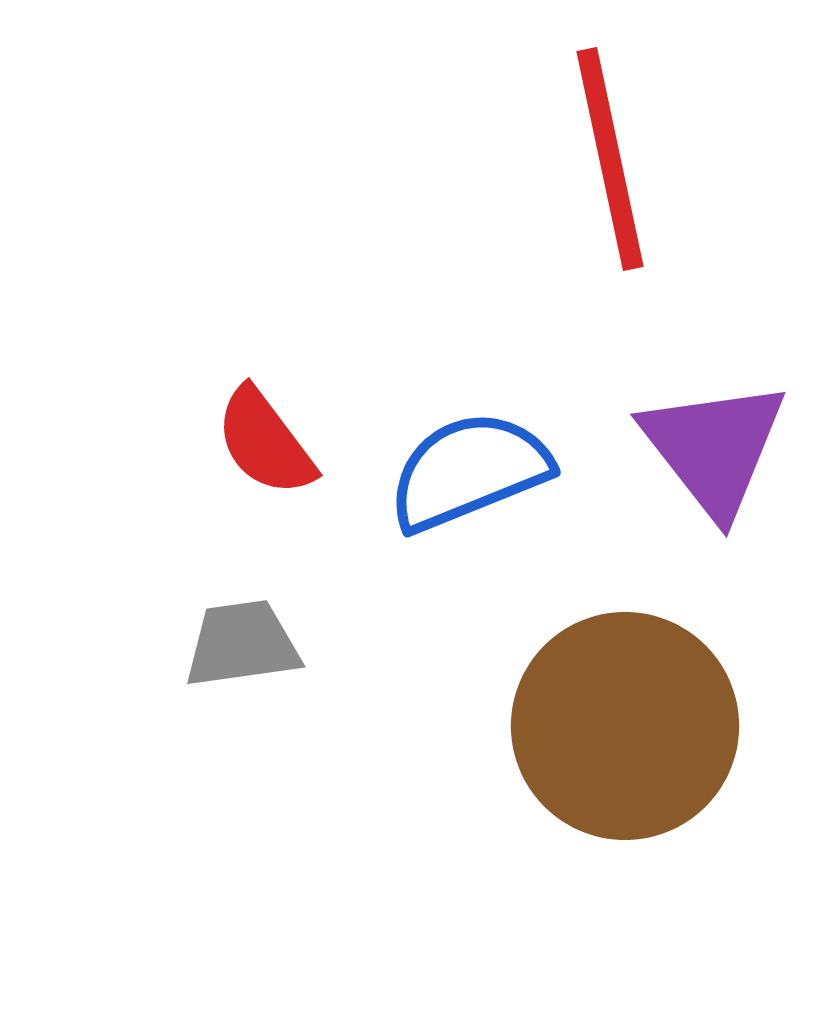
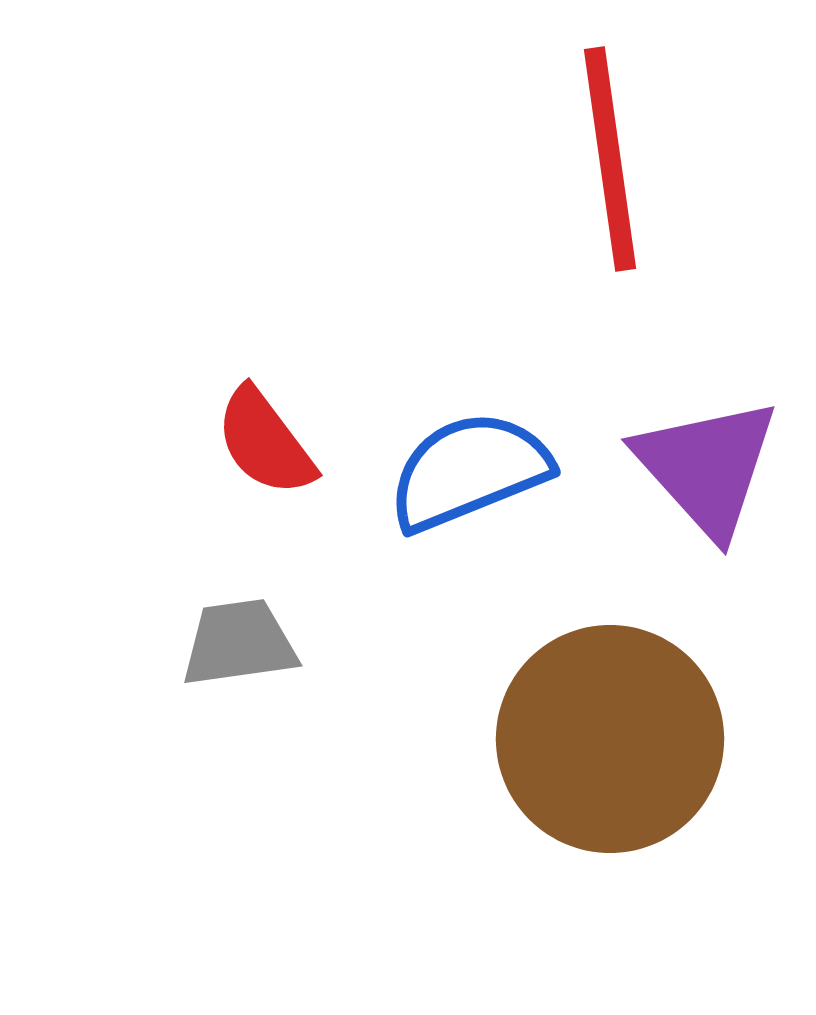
red line: rotated 4 degrees clockwise
purple triangle: moved 7 px left, 19 px down; rotated 4 degrees counterclockwise
gray trapezoid: moved 3 px left, 1 px up
brown circle: moved 15 px left, 13 px down
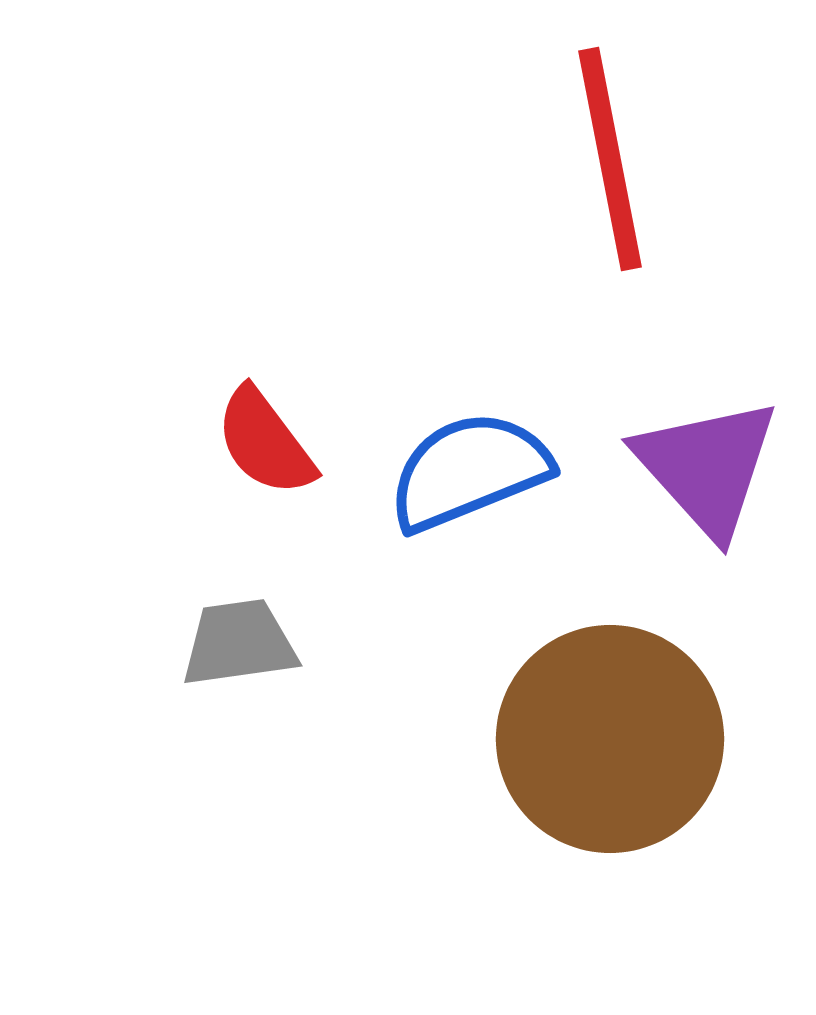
red line: rotated 3 degrees counterclockwise
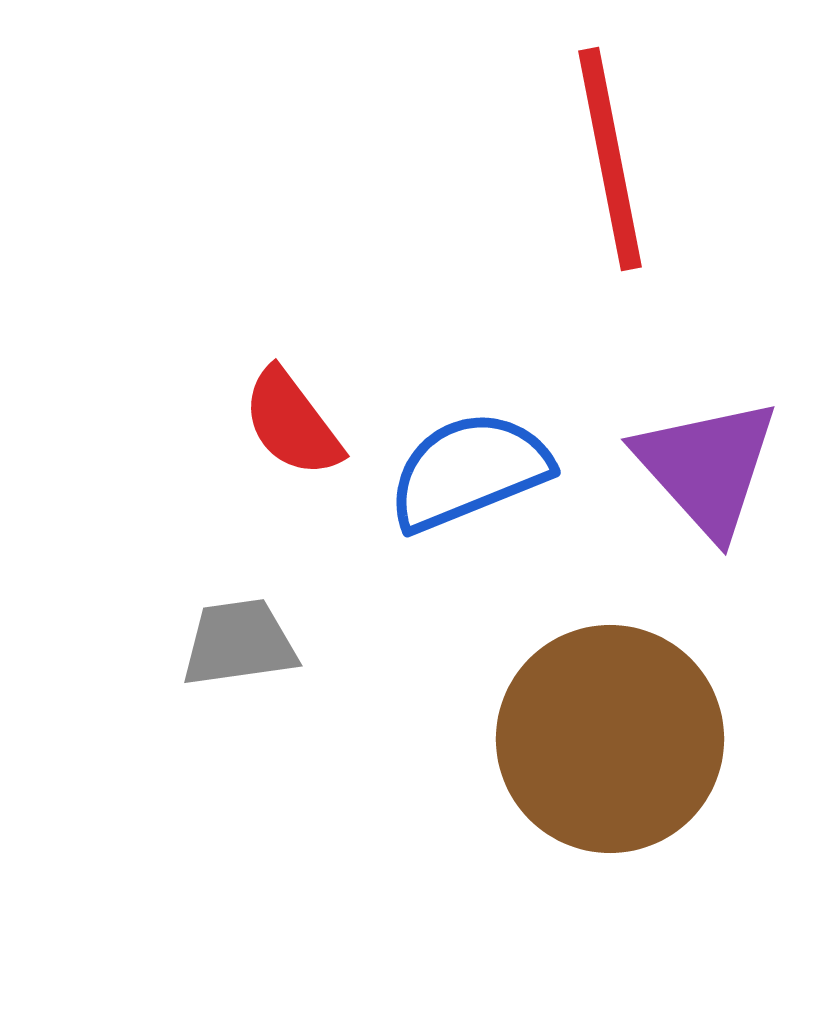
red semicircle: moved 27 px right, 19 px up
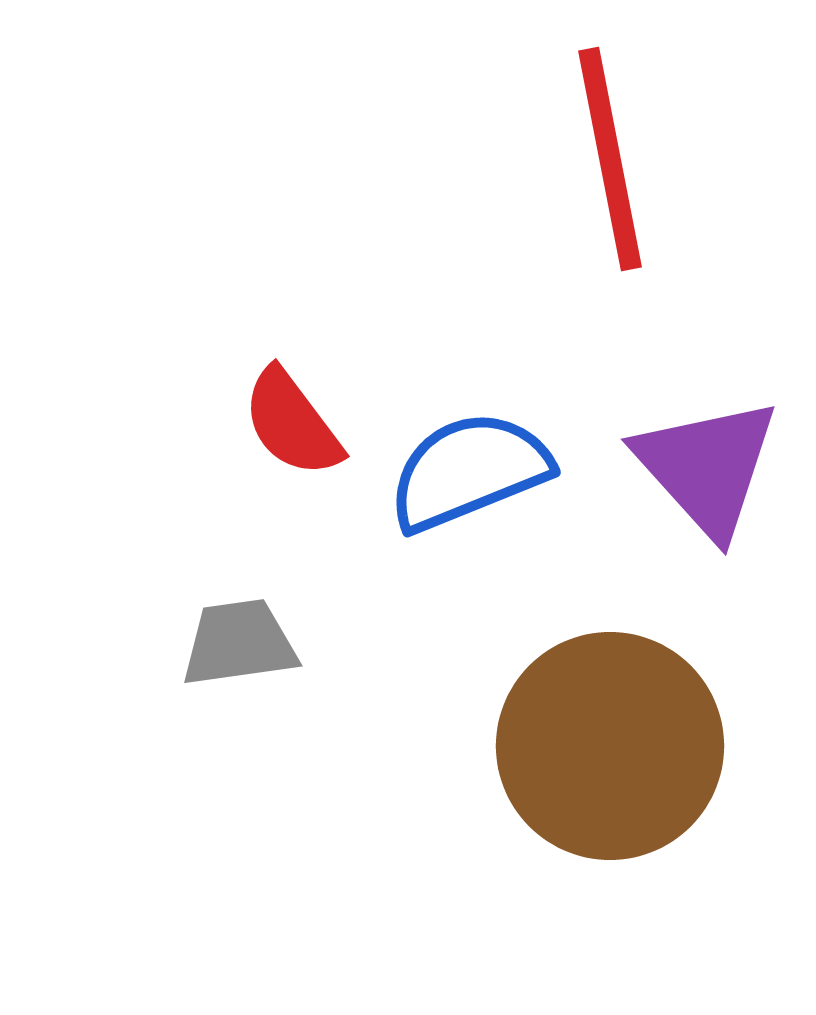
brown circle: moved 7 px down
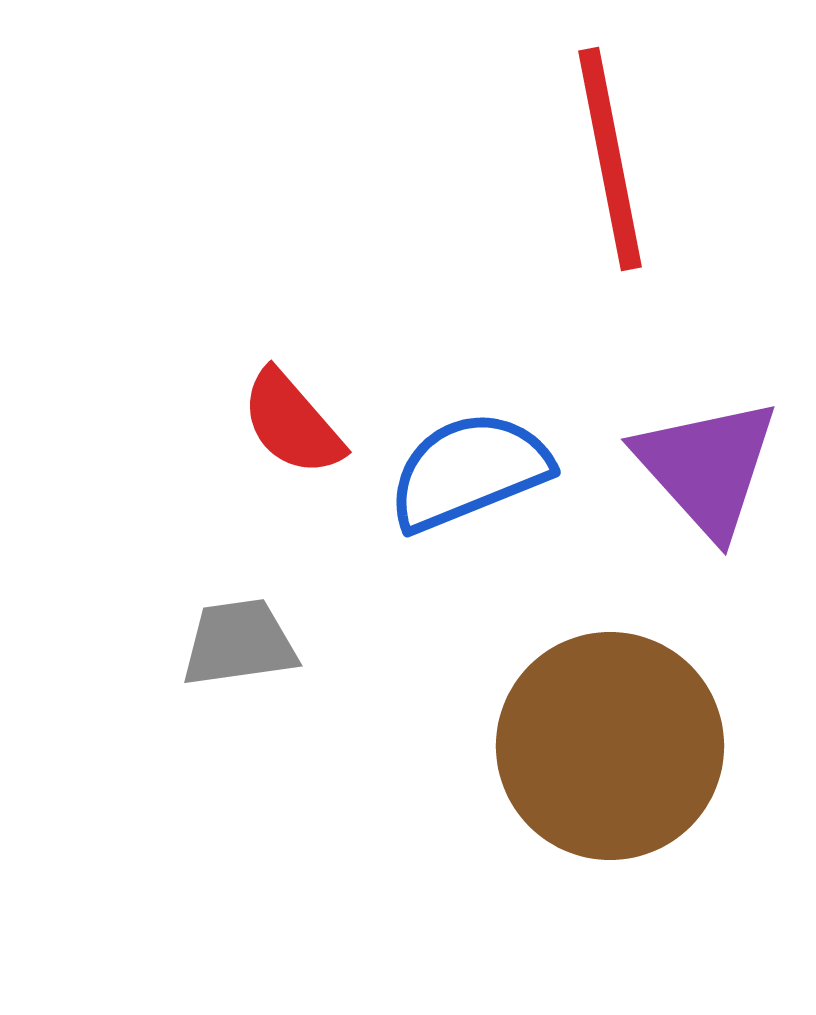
red semicircle: rotated 4 degrees counterclockwise
